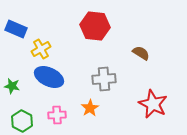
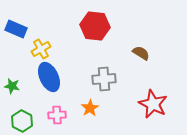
blue ellipse: rotated 40 degrees clockwise
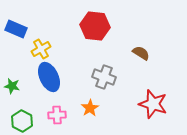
gray cross: moved 2 px up; rotated 25 degrees clockwise
red star: rotated 8 degrees counterclockwise
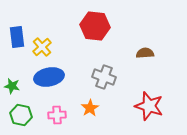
blue rectangle: moved 1 px right, 8 px down; rotated 60 degrees clockwise
yellow cross: moved 1 px right, 2 px up; rotated 12 degrees counterclockwise
brown semicircle: moved 4 px right; rotated 36 degrees counterclockwise
blue ellipse: rotated 76 degrees counterclockwise
red star: moved 4 px left, 2 px down
green hexagon: moved 1 px left, 6 px up; rotated 15 degrees counterclockwise
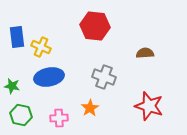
yellow cross: moved 1 px left; rotated 24 degrees counterclockwise
pink cross: moved 2 px right, 3 px down
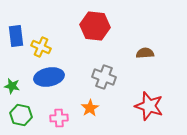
blue rectangle: moved 1 px left, 1 px up
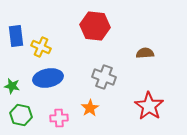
blue ellipse: moved 1 px left, 1 px down
red star: rotated 16 degrees clockwise
